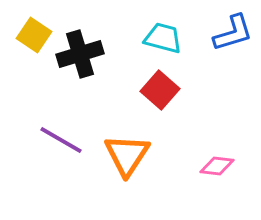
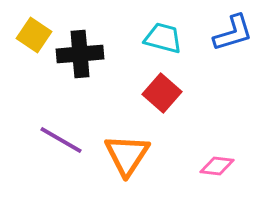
black cross: rotated 12 degrees clockwise
red square: moved 2 px right, 3 px down
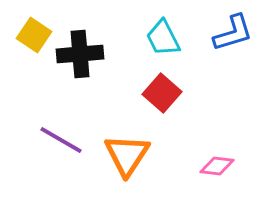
cyan trapezoid: rotated 132 degrees counterclockwise
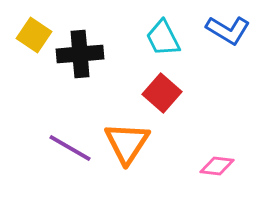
blue L-shape: moved 5 px left, 3 px up; rotated 48 degrees clockwise
purple line: moved 9 px right, 8 px down
orange triangle: moved 12 px up
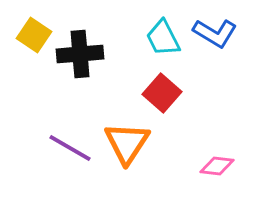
blue L-shape: moved 13 px left, 3 px down
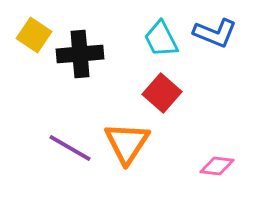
blue L-shape: rotated 9 degrees counterclockwise
cyan trapezoid: moved 2 px left, 1 px down
